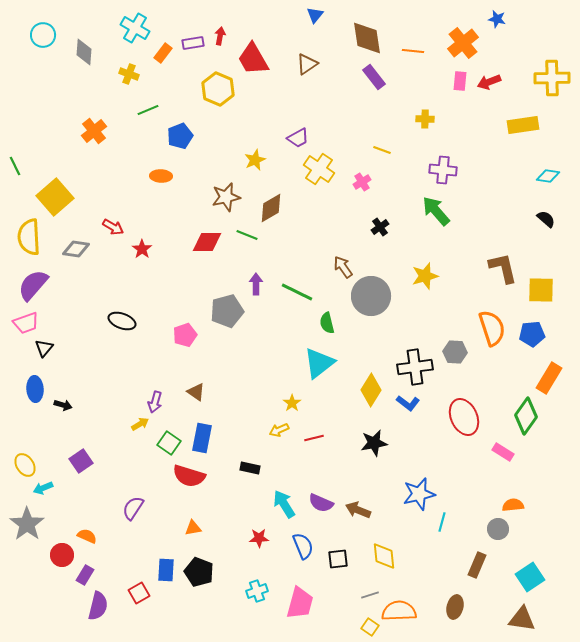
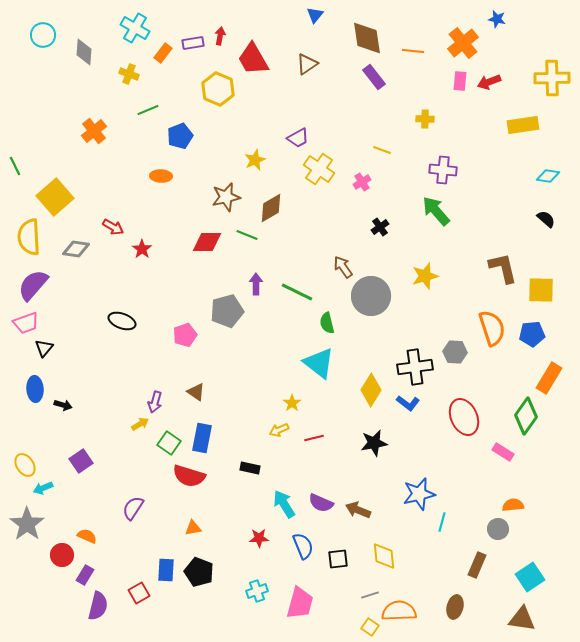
cyan triangle at (319, 363): rotated 44 degrees counterclockwise
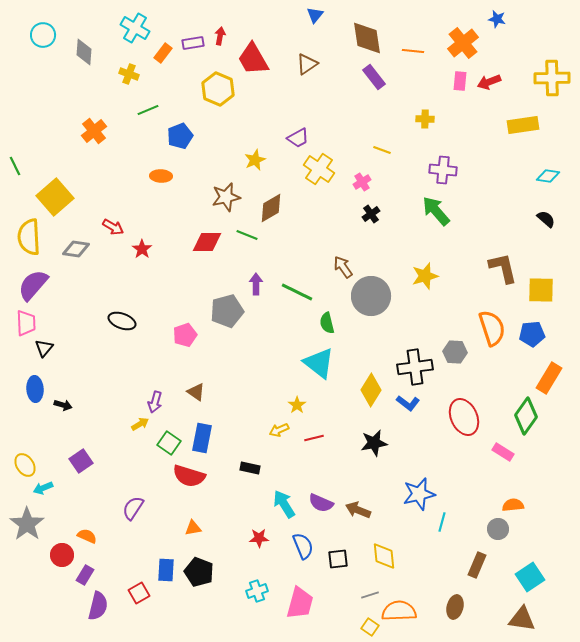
black cross at (380, 227): moved 9 px left, 13 px up
pink trapezoid at (26, 323): rotated 72 degrees counterclockwise
yellow star at (292, 403): moved 5 px right, 2 px down
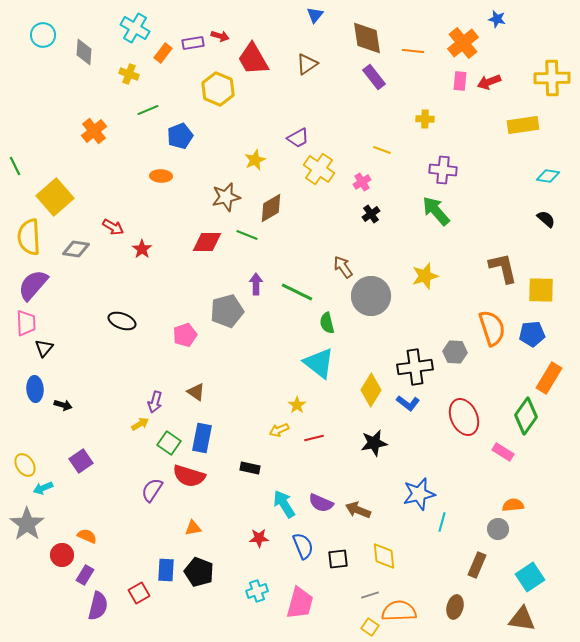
red arrow at (220, 36): rotated 96 degrees clockwise
purple semicircle at (133, 508): moved 19 px right, 18 px up
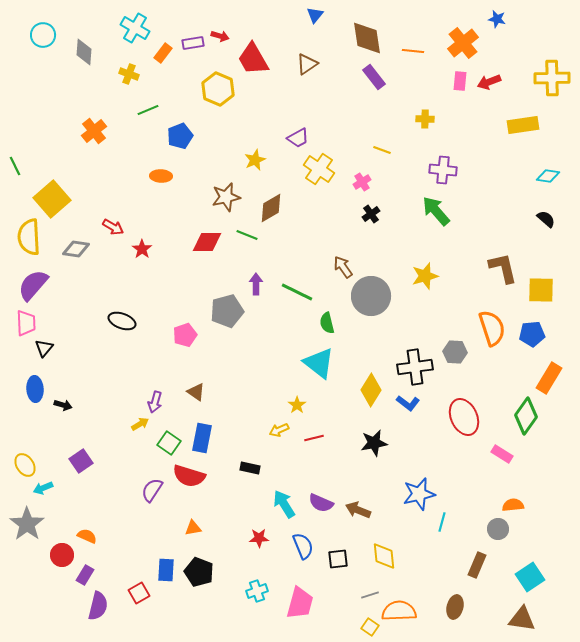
yellow square at (55, 197): moved 3 px left, 2 px down
pink rectangle at (503, 452): moved 1 px left, 2 px down
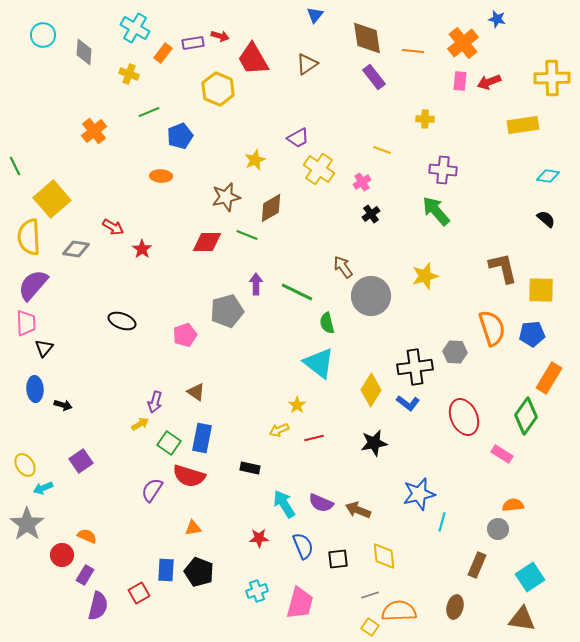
green line at (148, 110): moved 1 px right, 2 px down
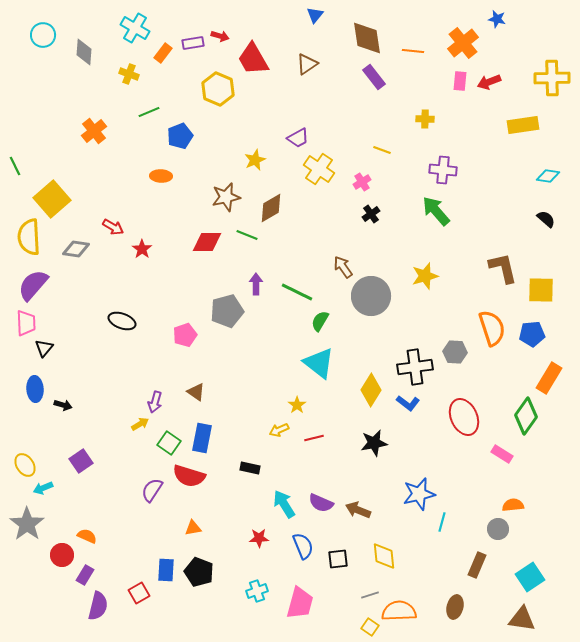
green semicircle at (327, 323): moved 7 px left, 2 px up; rotated 45 degrees clockwise
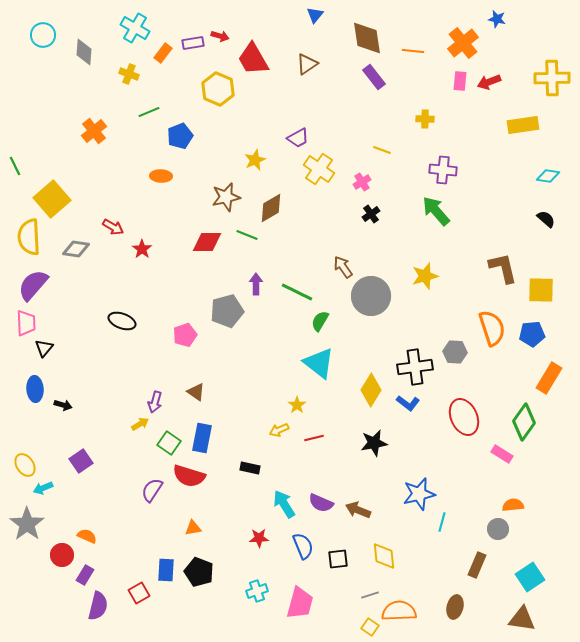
green diamond at (526, 416): moved 2 px left, 6 px down
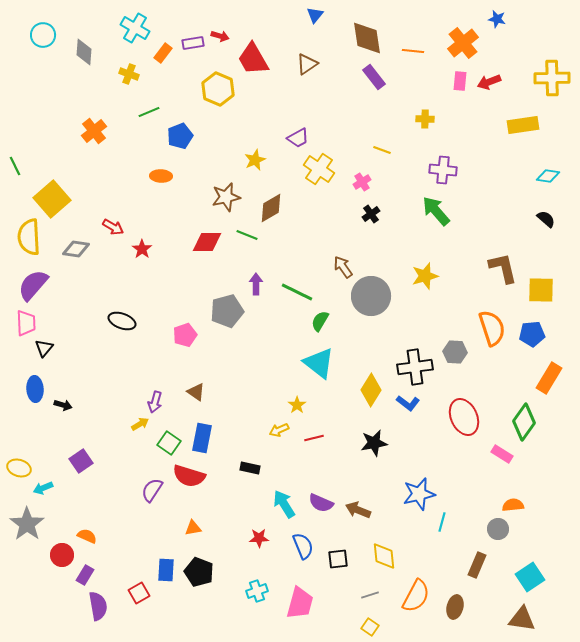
yellow ellipse at (25, 465): moved 6 px left, 3 px down; rotated 40 degrees counterclockwise
purple semicircle at (98, 606): rotated 24 degrees counterclockwise
orange semicircle at (399, 611): moved 17 px right, 15 px up; rotated 120 degrees clockwise
